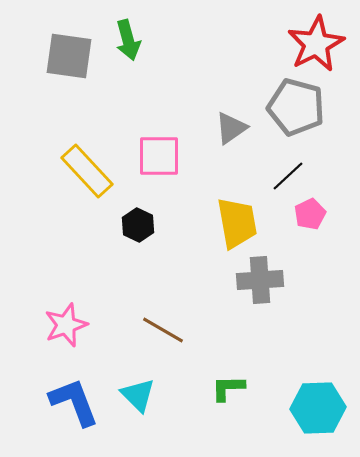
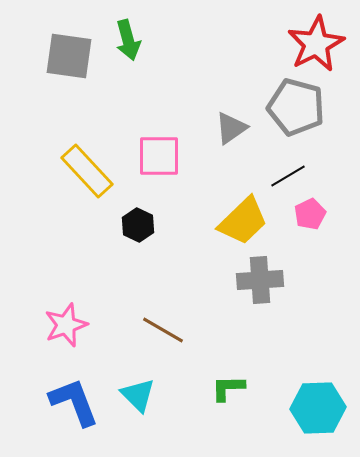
black line: rotated 12 degrees clockwise
yellow trapezoid: moved 6 px right, 2 px up; rotated 56 degrees clockwise
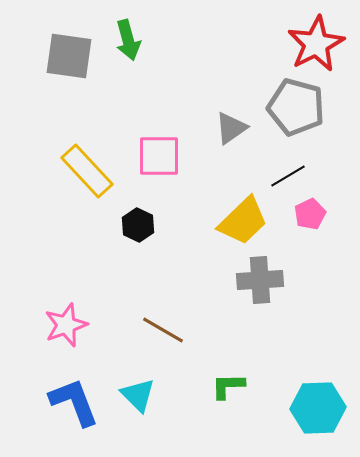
green L-shape: moved 2 px up
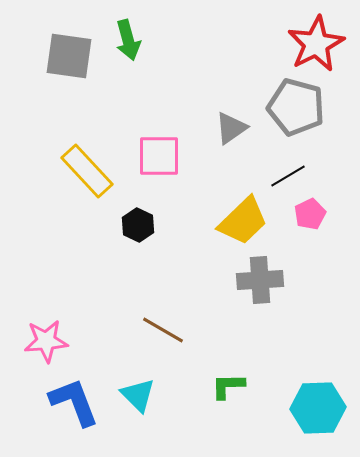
pink star: moved 20 px left, 16 px down; rotated 15 degrees clockwise
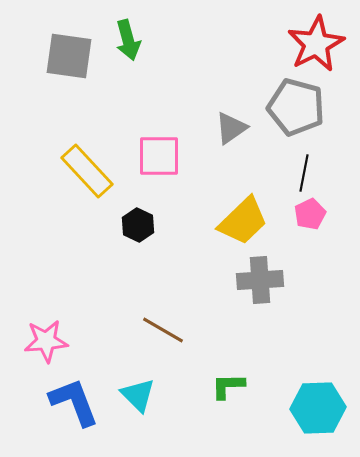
black line: moved 16 px right, 3 px up; rotated 48 degrees counterclockwise
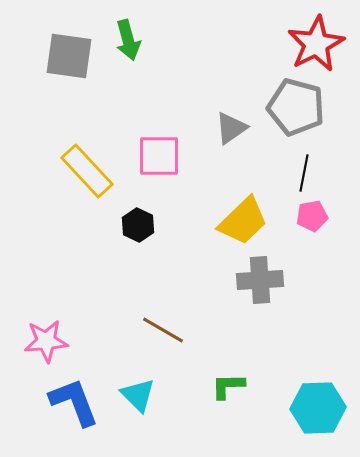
pink pentagon: moved 2 px right, 2 px down; rotated 16 degrees clockwise
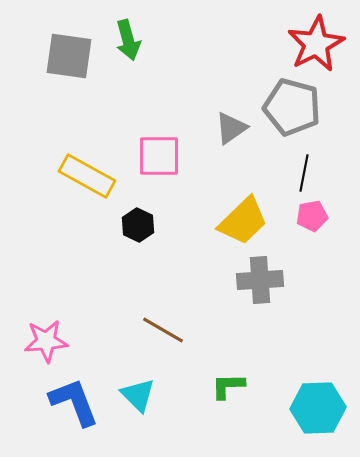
gray pentagon: moved 4 px left
yellow rectangle: moved 5 px down; rotated 18 degrees counterclockwise
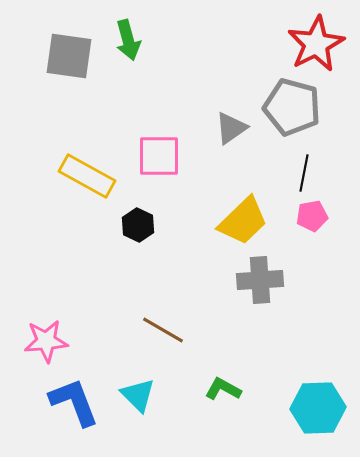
green L-shape: moved 5 px left, 3 px down; rotated 30 degrees clockwise
